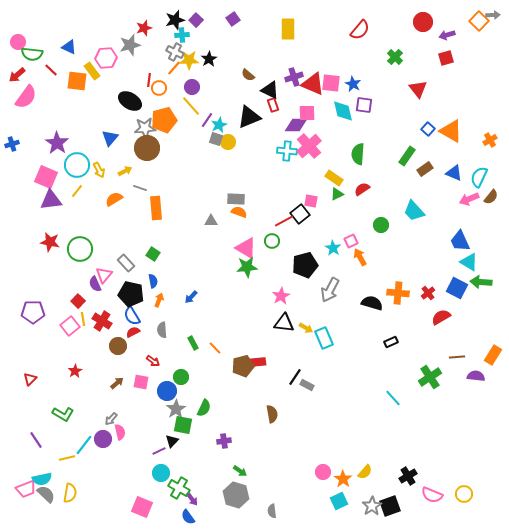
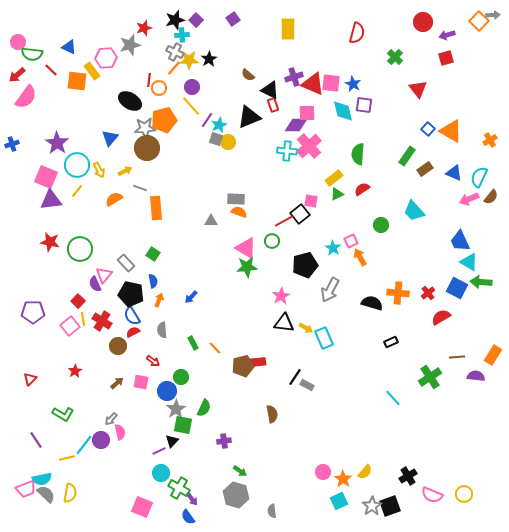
red semicircle at (360, 30): moved 3 px left, 3 px down; rotated 25 degrees counterclockwise
yellow rectangle at (334, 178): rotated 72 degrees counterclockwise
purple circle at (103, 439): moved 2 px left, 1 px down
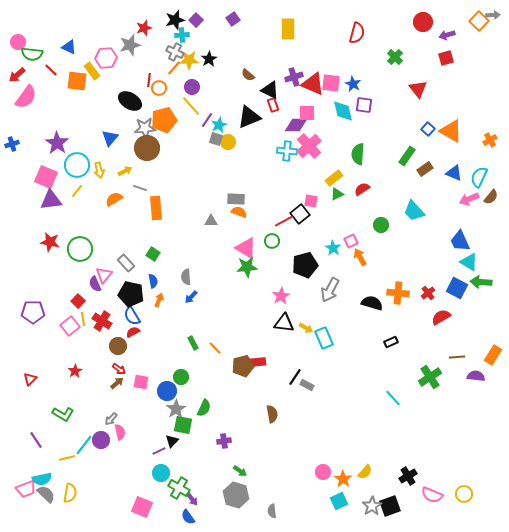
yellow arrow at (99, 170): rotated 14 degrees clockwise
gray semicircle at (162, 330): moved 24 px right, 53 px up
red arrow at (153, 361): moved 34 px left, 8 px down
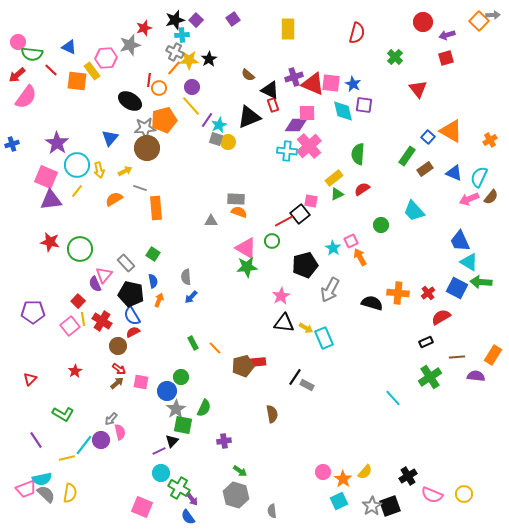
blue square at (428, 129): moved 8 px down
black rectangle at (391, 342): moved 35 px right
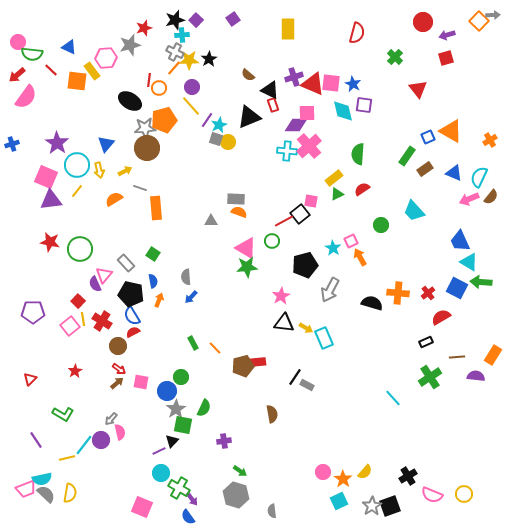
blue square at (428, 137): rotated 24 degrees clockwise
blue triangle at (110, 138): moved 4 px left, 6 px down
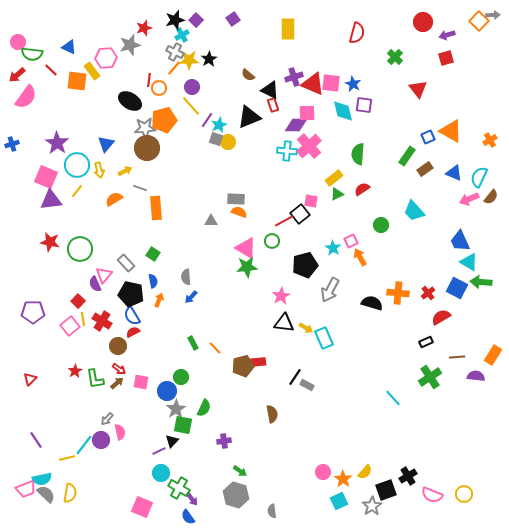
cyan cross at (182, 35): rotated 24 degrees counterclockwise
green L-shape at (63, 414): moved 32 px right, 35 px up; rotated 50 degrees clockwise
gray arrow at (111, 419): moved 4 px left
black square at (390, 506): moved 4 px left, 16 px up
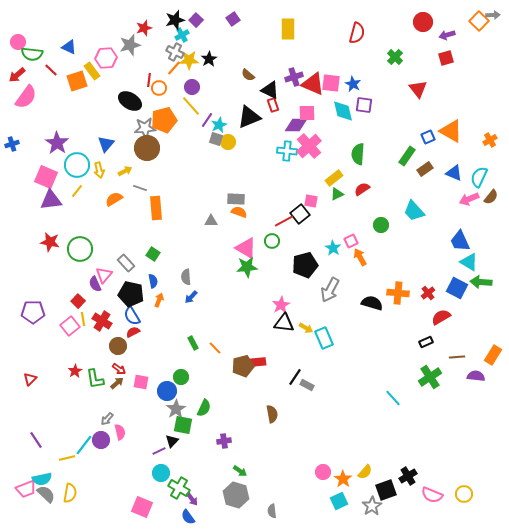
orange square at (77, 81): rotated 25 degrees counterclockwise
pink star at (281, 296): moved 9 px down
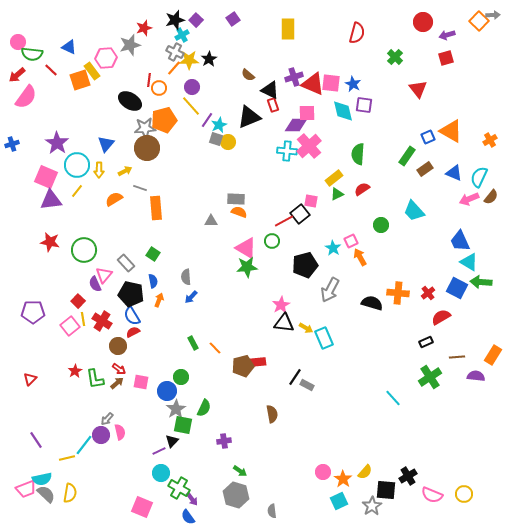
orange square at (77, 81): moved 3 px right, 1 px up
yellow arrow at (99, 170): rotated 14 degrees clockwise
green circle at (80, 249): moved 4 px right, 1 px down
purple circle at (101, 440): moved 5 px up
black square at (386, 490): rotated 25 degrees clockwise
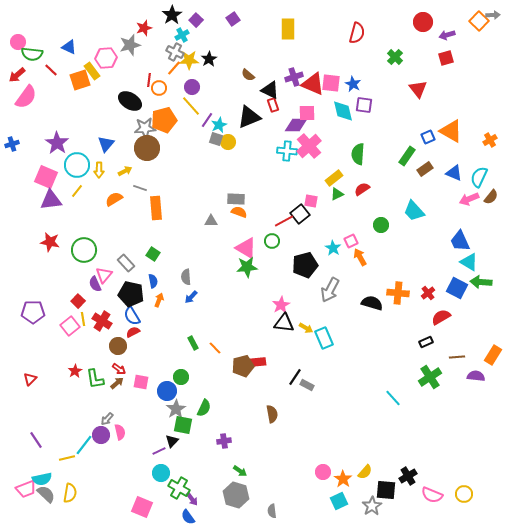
black star at (175, 20): moved 3 px left, 5 px up; rotated 18 degrees counterclockwise
